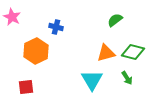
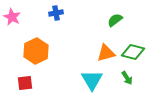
blue cross: moved 14 px up; rotated 24 degrees counterclockwise
red square: moved 1 px left, 4 px up
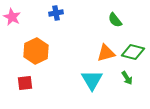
green semicircle: rotated 91 degrees counterclockwise
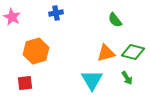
orange hexagon: rotated 10 degrees clockwise
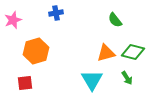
pink star: moved 1 px right, 3 px down; rotated 24 degrees clockwise
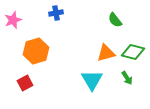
red square: rotated 21 degrees counterclockwise
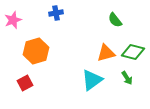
cyan triangle: rotated 25 degrees clockwise
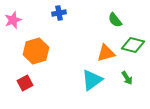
blue cross: moved 3 px right
green diamond: moved 7 px up
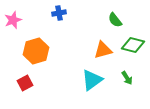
orange triangle: moved 3 px left, 3 px up
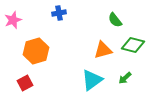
green arrow: moved 2 px left; rotated 80 degrees clockwise
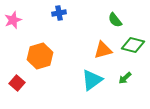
orange hexagon: moved 4 px right, 5 px down
red square: moved 8 px left; rotated 21 degrees counterclockwise
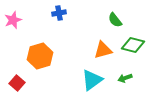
green arrow: rotated 24 degrees clockwise
